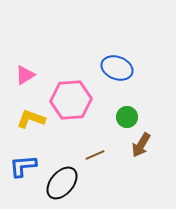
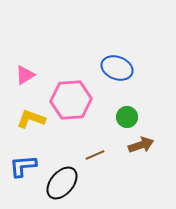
brown arrow: rotated 140 degrees counterclockwise
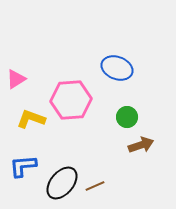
pink triangle: moved 9 px left, 4 px down
brown line: moved 31 px down
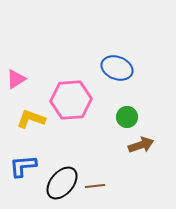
brown line: rotated 18 degrees clockwise
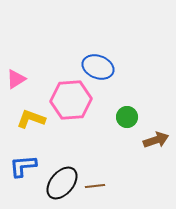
blue ellipse: moved 19 px left, 1 px up
brown arrow: moved 15 px right, 5 px up
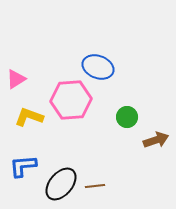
yellow L-shape: moved 2 px left, 2 px up
black ellipse: moved 1 px left, 1 px down
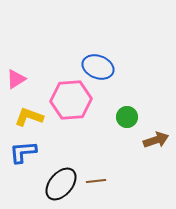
blue L-shape: moved 14 px up
brown line: moved 1 px right, 5 px up
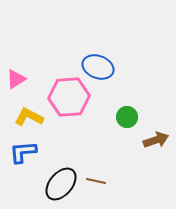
pink hexagon: moved 2 px left, 3 px up
yellow L-shape: rotated 8 degrees clockwise
brown line: rotated 18 degrees clockwise
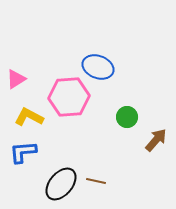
brown arrow: rotated 30 degrees counterclockwise
